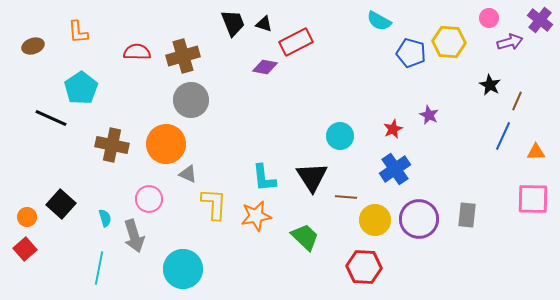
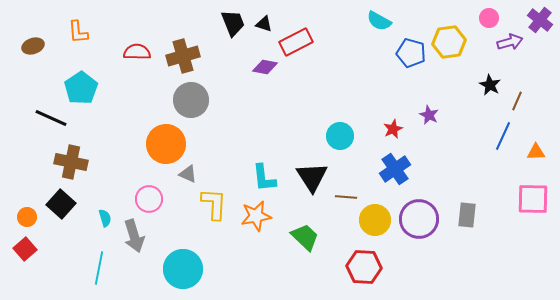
yellow hexagon at (449, 42): rotated 12 degrees counterclockwise
brown cross at (112, 145): moved 41 px left, 17 px down
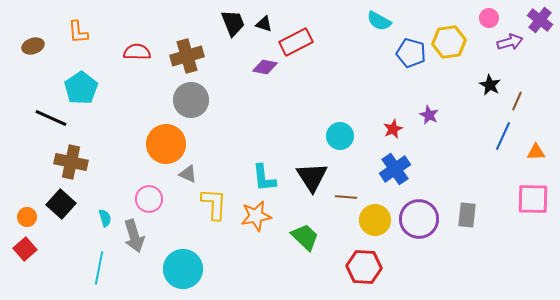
brown cross at (183, 56): moved 4 px right
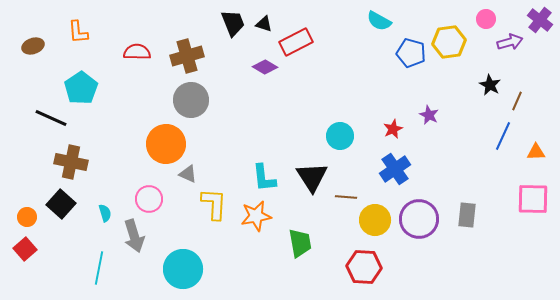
pink circle at (489, 18): moved 3 px left, 1 px down
purple diamond at (265, 67): rotated 20 degrees clockwise
cyan semicircle at (105, 218): moved 5 px up
green trapezoid at (305, 237): moved 5 px left, 6 px down; rotated 36 degrees clockwise
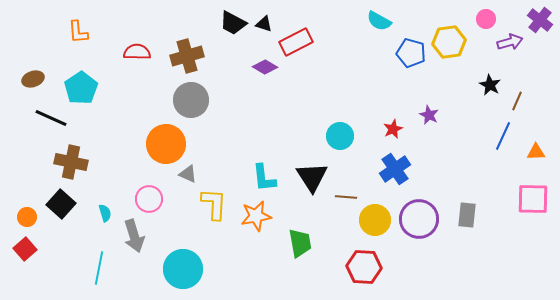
black trapezoid at (233, 23): rotated 140 degrees clockwise
brown ellipse at (33, 46): moved 33 px down
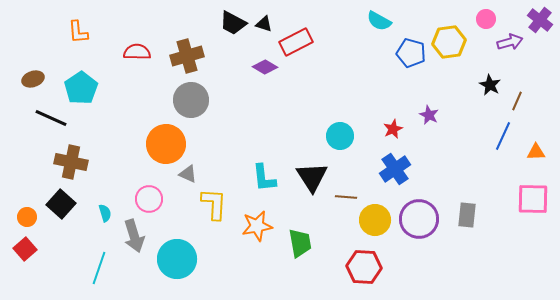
orange star at (256, 216): moved 1 px right, 10 px down
cyan line at (99, 268): rotated 8 degrees clockwise
cyan circle at (183, 269): moved 6 px left, 10 px up
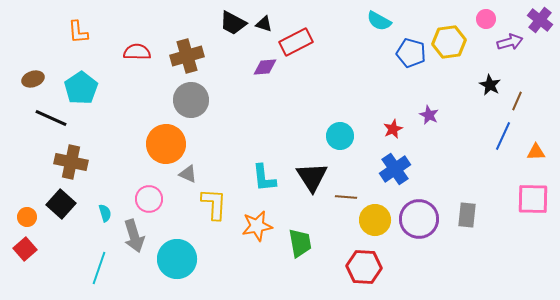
purple diamond at (265, 67): rotated 35 degrees counterclockwise
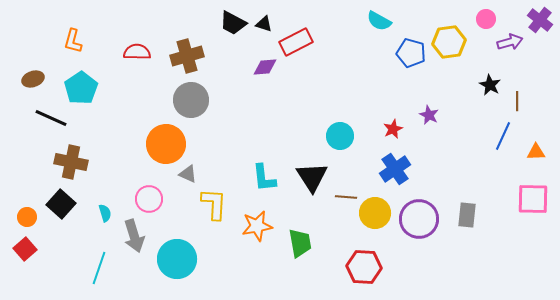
orange L-shape at (78, 32): moved 5 px left, 9 px down; rotated 20 degrees clockwise
brown line at (517, 101): rotated 24 degrees counterclockwise
yellow circle at (375, 220): moved 7 px up
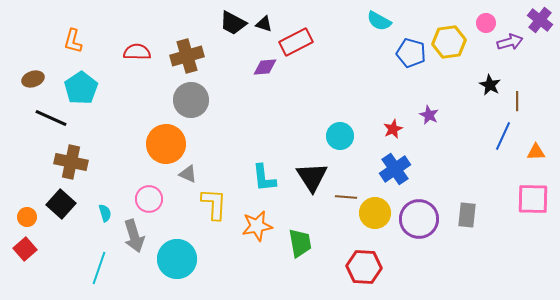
pink circle at (486, 19): moved 4 px down
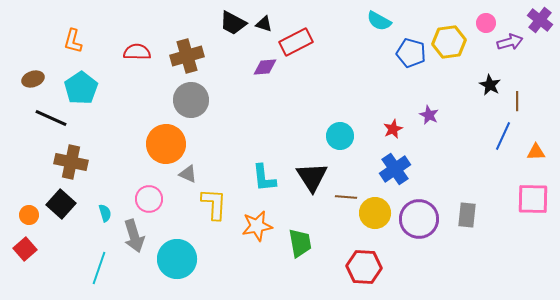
orange circle at (27, 217): moved 2 px right, 2 px up
